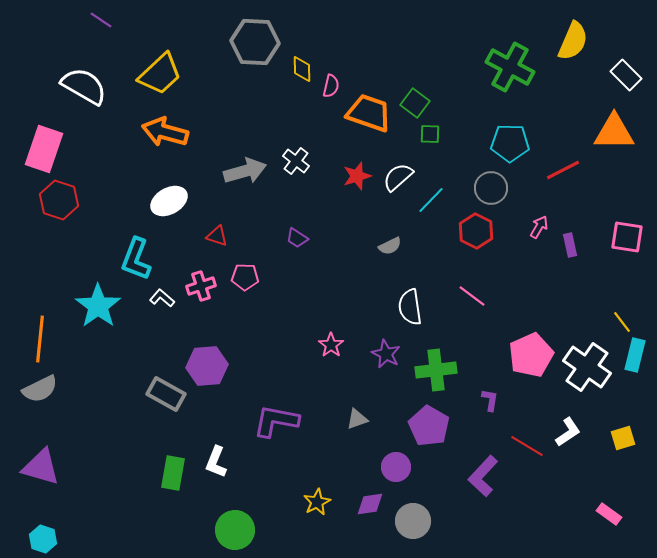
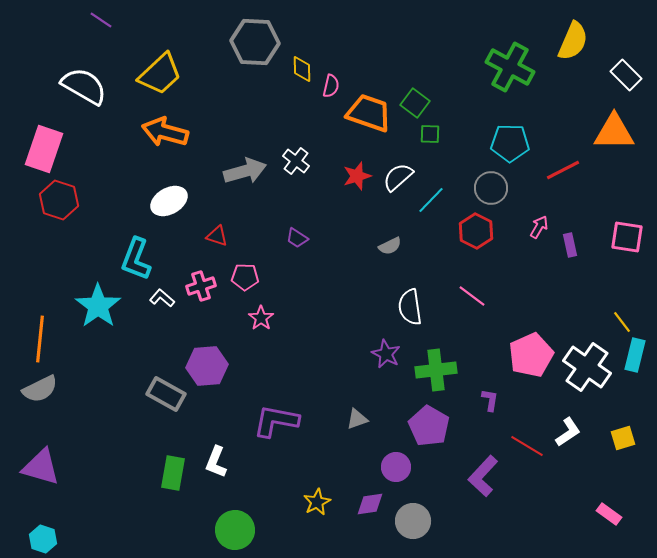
pink star at (331, 345): moved 70 px left, 27 px up
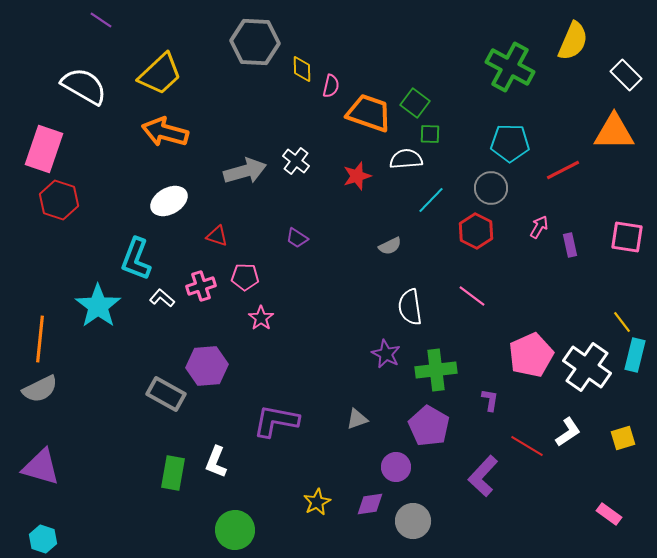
white semicircle at (398, 177): moved 8 px right, 18 px up; rotated 36 degrees clockwise
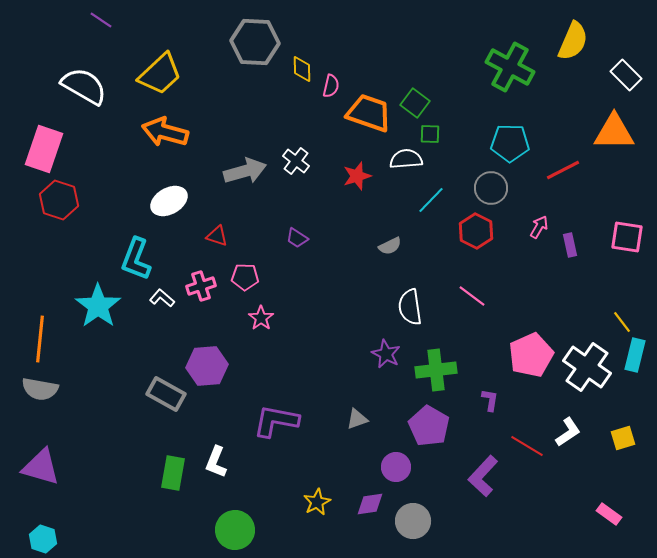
gray semicircle at (40, 389): rotated 36 degrees clockwise
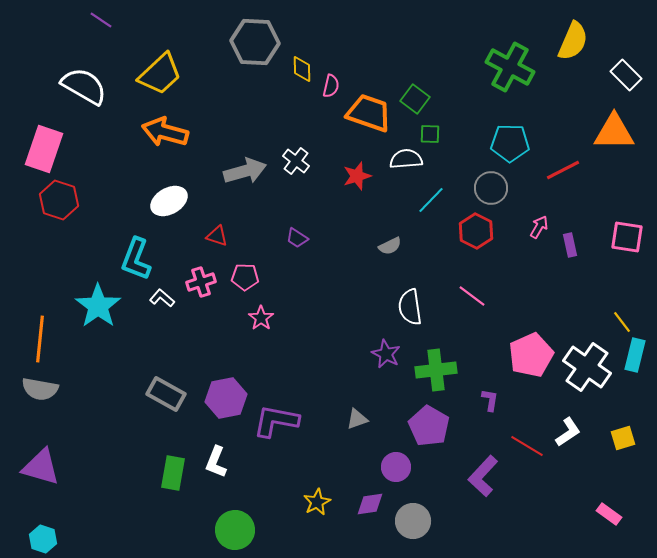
green square at (415, 103): moved 4 px up
pink cross at (201, 286): moved 4 px up
purple hexagon at (207, 366): moved 19 px right, 32 px down; rotated 6 degrees counterclockwise
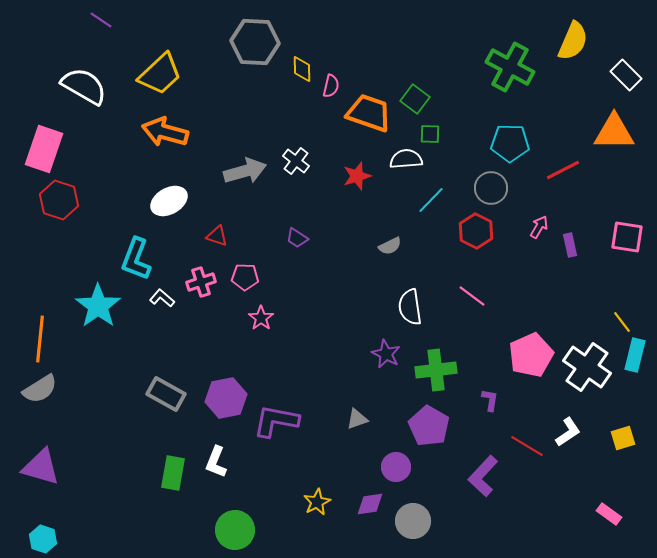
gray semicircle at (40, 389): rotated 42 degrees counterclockwise
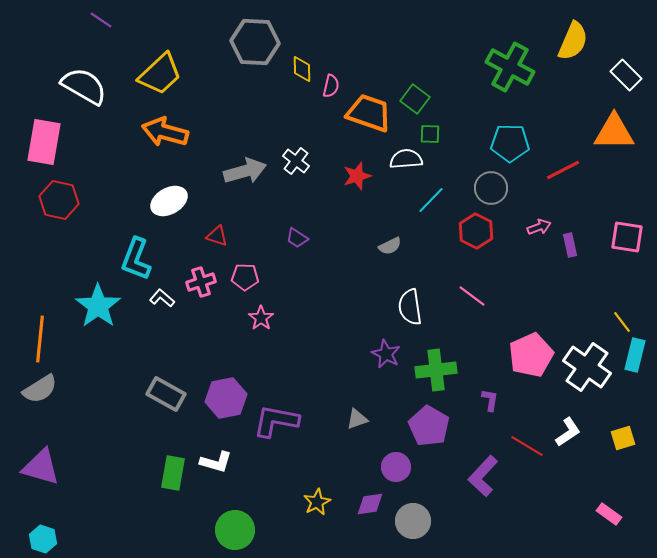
pink rectangle at (44, 149): moved 7 px up; rotated 9 degrees counterclockwise
red hexagon at (59, 200): rotated 6 degrees counterclockwise
pink arrow at (539, 227): rotated 40 degrees clockwise
white L-shape at (216, 462): rotated 96 degrees counterclockwise
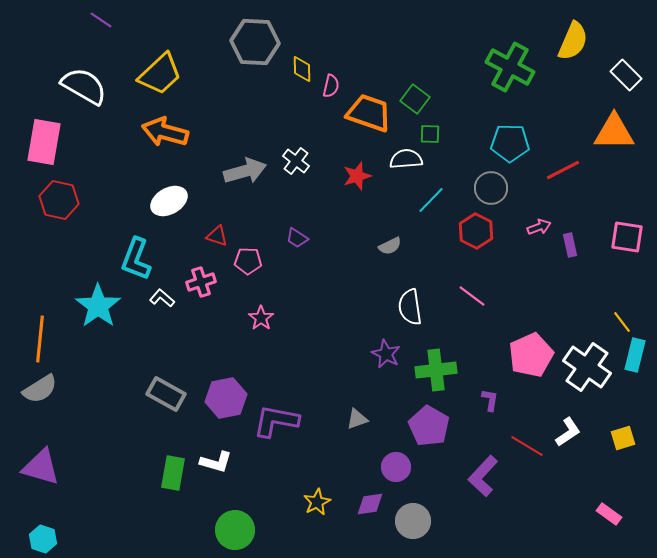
pink pentagon at (245, 277): moved 3 px right, 16 px up
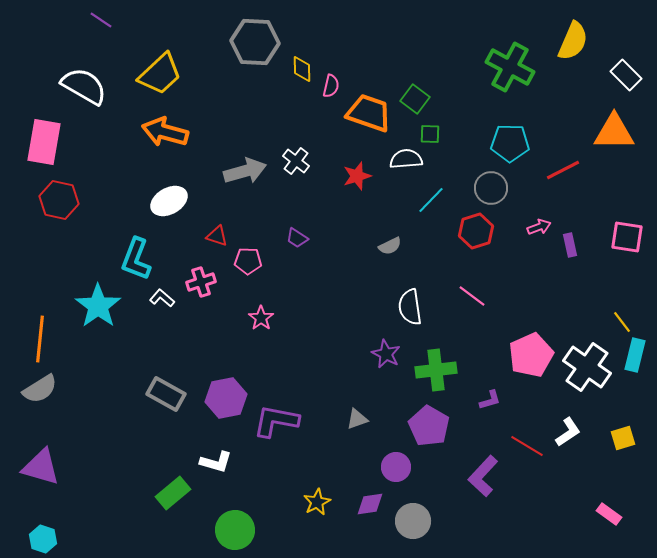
red hexagon at (476, 231): rotated 16 degrees clockwise
purple L-shape at (490, 400): rotated 65 degrees clockwise
green rectangle at (173, 473): moved 20 px down; rotated 40 degrees clockwise
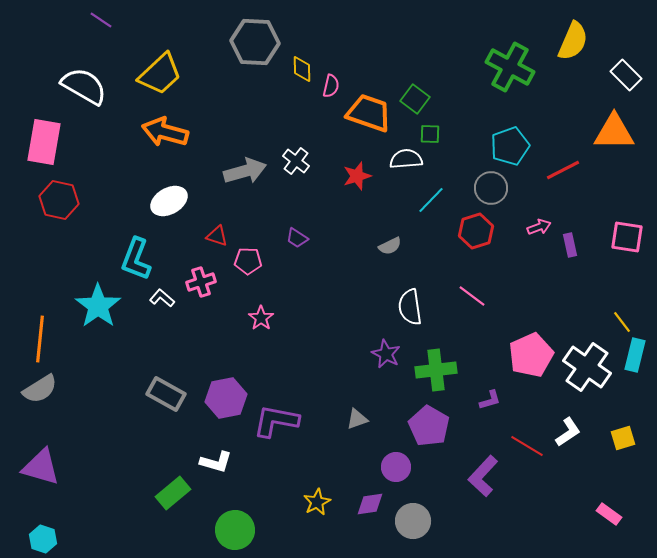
cyan pentagon at (510, 143): moved 3 px down; rotated 21 degrees counterclockwise
